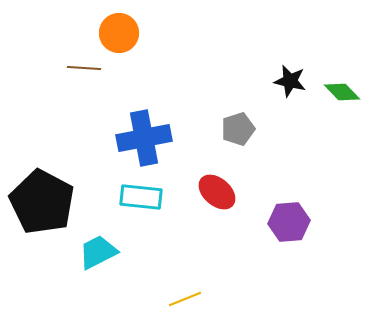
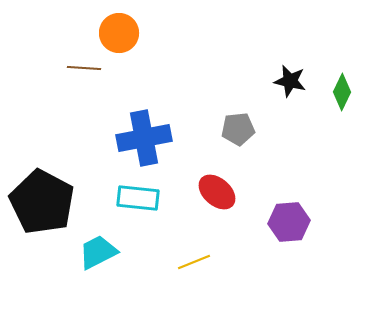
green diamond: rotated 69 degrees clockwise
gray pentagon: rotated 12 degrees clockwise
cyan rectangle: moved 3 px left, 1 px down
yellow line: moved 9 px right, 37 px up
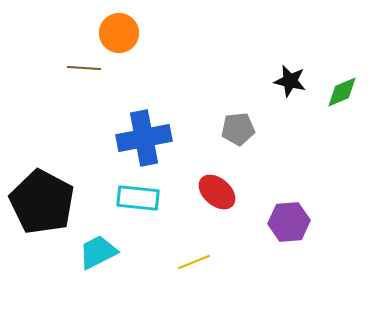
green diamond: rotated 42 degrees clockwise
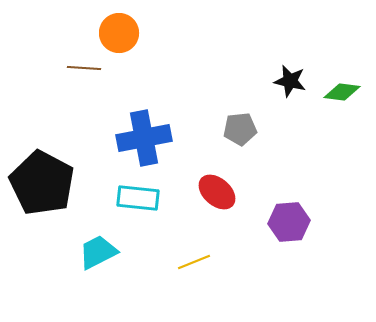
green diamond: rotated 30 degrees clockwise
gray pentagon: moved 2 px right
black pentagon: moved 19 px up
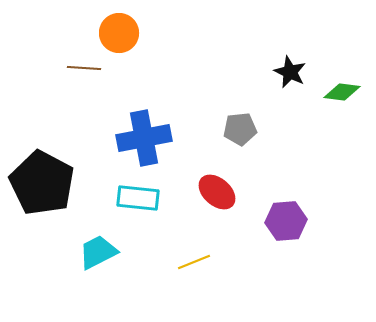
black star: moved 9 px up; rotated 12 degrees clockwise
purple hexagon: moved 3 px left, 1 px up
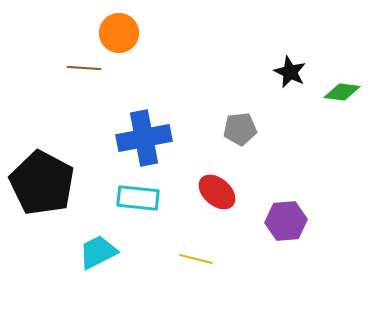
yellow line: moved 2 px right, 3 px up; rotated 36 degrees clockwise
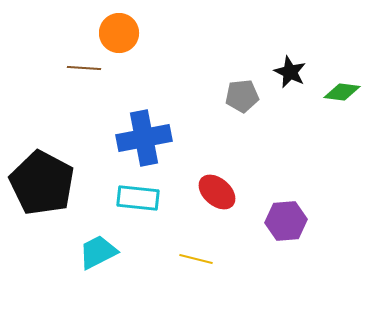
gray pentagon: moved 2 px right, 33 px up
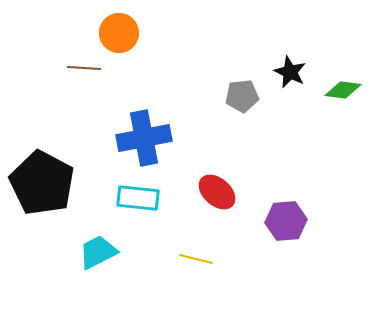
green diamond: moved 1 px right, 2 px up
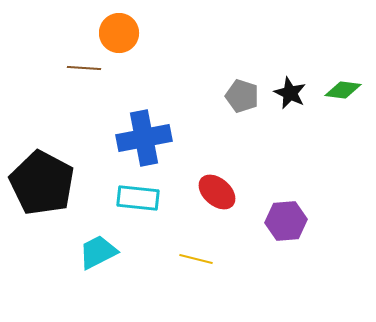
black star: moved 21 px down
gray pentagon: rotated 24 degrees clockwise
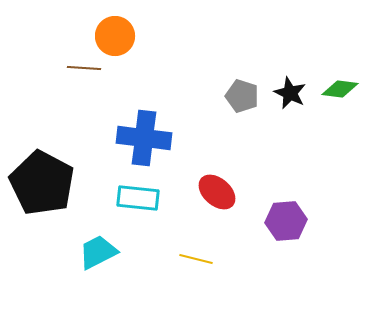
orange circle: moved 4 px left, 3 px down
green diamond: moved 3 px left, 1 px up
blue cross: rotated 18 degrees clockwise
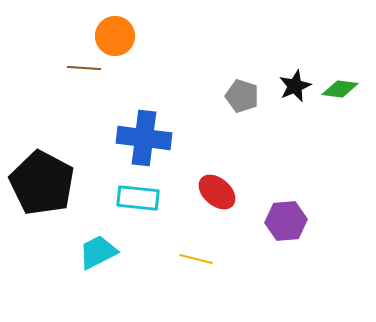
black star: moved 5 px right, 7 px up; rotated 24 degrees clockwise
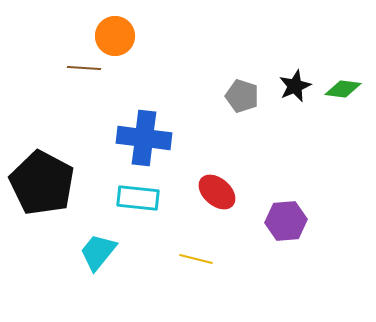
green diamond: moved 3 px right
cyan trapezoid: rotated 24 degrees counterclockwise
